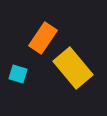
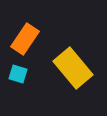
orange rectangle: moved 18 px left, 1 px down
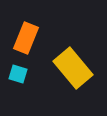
orange rectangle: moved 1 px right, 1 px up; rotated 12 degrees counterclockwise
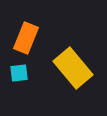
cyan square: moved 1 px right, 1 px up; rotated 24 degrees counterclockwise
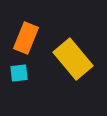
yellow rectangle: moved 9 px up
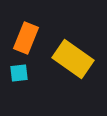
yellow rectangle: rotated 15 degrees counterclockwise
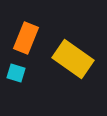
cyan square: moved 3 px left; rotated 24 degrees clockwise
